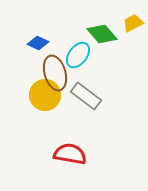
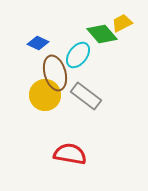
yellow trapezoid: moved 11 px left
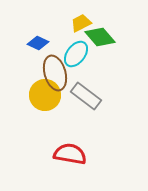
yellow trapezoid: moved 41 px left
green diamond: moved 2 px left, 3 px down
cyan ellipse: moved 2 px left, 1 px up
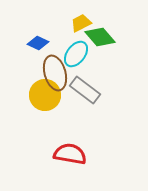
gray rectangle: moved 1 px left, 6 px up
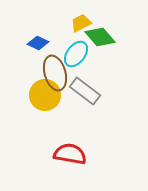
gray rectangle: moved 1 px down
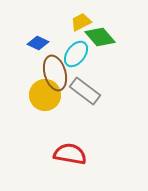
yellow trapezoid: moved 1 px up
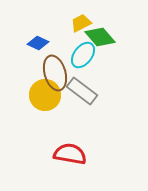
yellow trapezoid: moved 1 px down
cyan ellipse: moved 7 px right, 1 px down
gray rectangle: moved 3 px left
